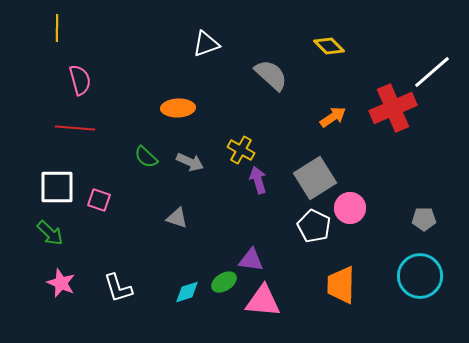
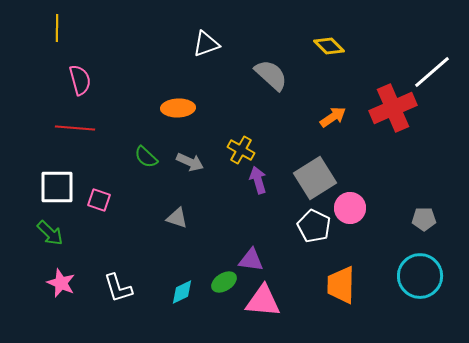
cyan diamond: moved 5 px left; rotated 8 degrees counterclockwise
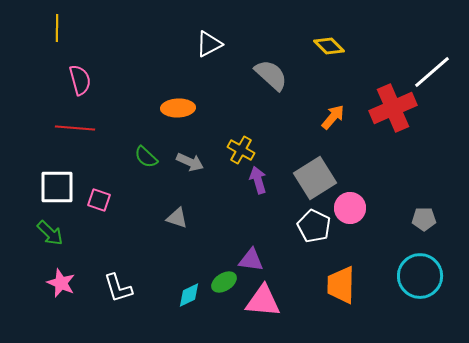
white triangle: moved 3 px right; rotated 8 degrees counterclockwise
orange arrow: rotated 16 degrees counterclockwise
cyan diamond: moved 7 px right, 3 px down
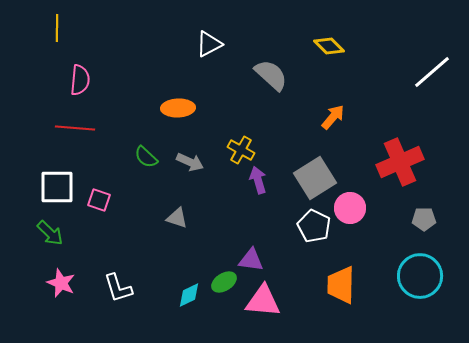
pink semicircle: rotated 20 degrees clockwise
red cross: moved 7 px right, 54 px down
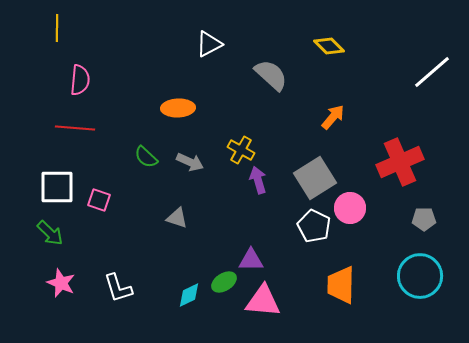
purple triangle: rotated 8 degrees counterclockwise
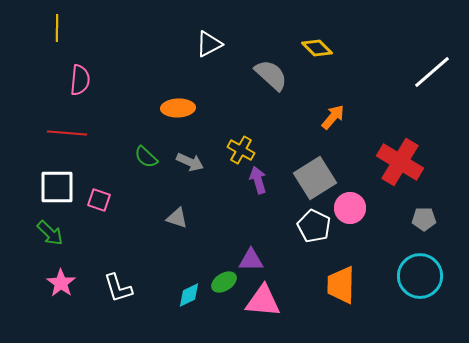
yellow diamond: moved 12 px left, 2 px down
red line: moved 8 px left, 5 px down
red cross: rotated 36 degrees counterclockwise
pink star: rotated 12 degrees clockwise
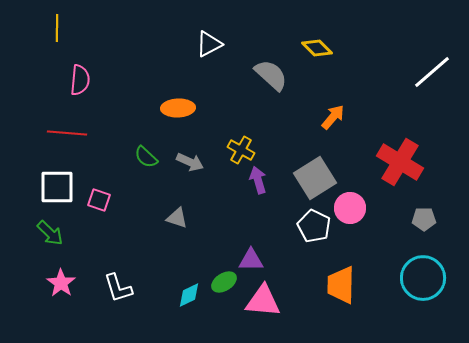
cyan circle: moved 3 px right, 2 px down
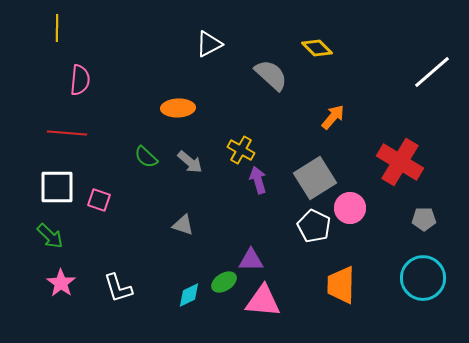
gray arrow: rotated 16 degrees clockwise
gray triangle: moved 6 px right, 7 px down
green arrow: moved 3 px down
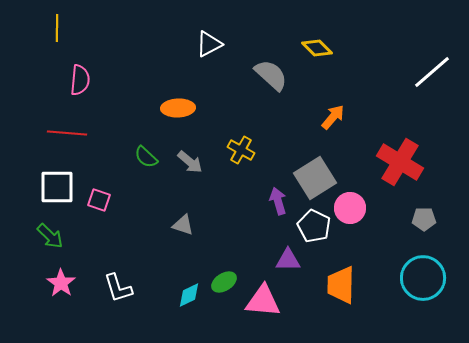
purple arrow: moved 20 px right, 21 px down
purple triangle: moved 37 px right
